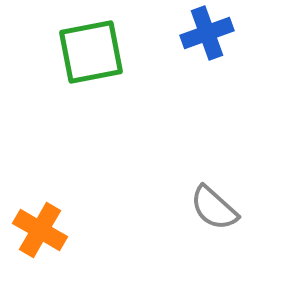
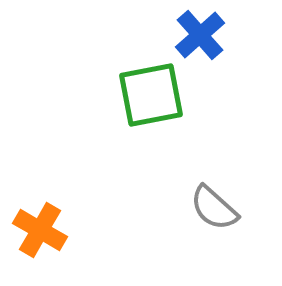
blue cross: moved 7 px left, 2 px down; rotated 21 degrees counterclockwise
green square: moved 60 px right, 43 px down
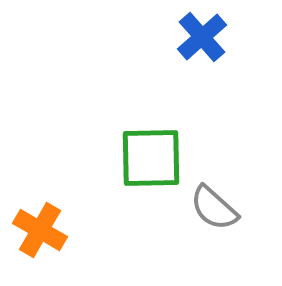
blue cross: moved 2 px right, 2 px down
green square: moved 63 px down; rotated 10 degrees clockwise
